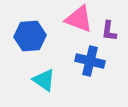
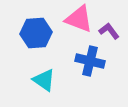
purple L-shape: rotated 135 degrees clockwise
blue hexagon: moved 6 px right, 3 px up
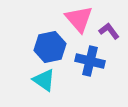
pink triangle: rotated 28 degrees clockwise
blue hexagon: moved 14 px right, 14 px down; rotated 8 degrees counterclockwise
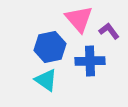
blue cross: rotated 16 degrees counterclockwise
cyan triangle: moved 2 px right
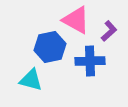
pink triangle: moved 3 px left, 1 px down; rotated 20 degrees counterclockwise
purple L-shape: rotated 85 degrees clockwise
cyan triangle: moved 15 px left; rotated 20 degrees counterclockwise
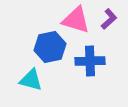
pink triangle: rotated 12 degrees counterclockwise
purple L-shape: moved 12 px up
